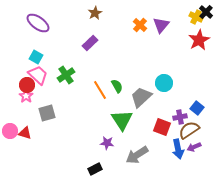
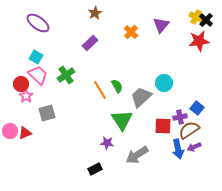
black cross: moved 8 px down
orange cross: moved 9 px left, 7 px down
red star: moved 1 px down; rotated 20 degrees clockwise
red circle: moved 6 px left, 1 px up
red square: moved 1 px right, 1 px up; rotated 18 degrees counterclockwise
red triangle: rotated 40 degrees counterclockwise
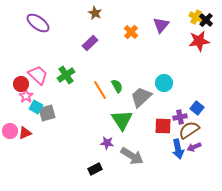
brown star: rotated 16 degrees counterclockwise
cyan square: moved 50 px down
gray arrow: moved 5 px left, 1 px down; rotated 115 degrees counterclockwise
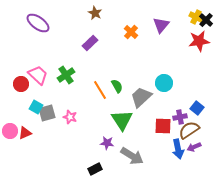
pink star: moved 44 px right, 21 px down; rotated 16 degrees counterclockwise
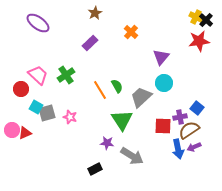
brown star: rotated 16 degrees clockwise
purple triangle: moved 32 px down
red circle: moved 5 px down
pink circle: moved 2 px right, 1 px up
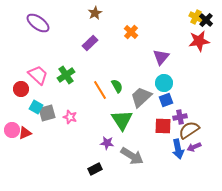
blue square: moved 31 px left, 8 px up; rotated 32 degrees clockwise
